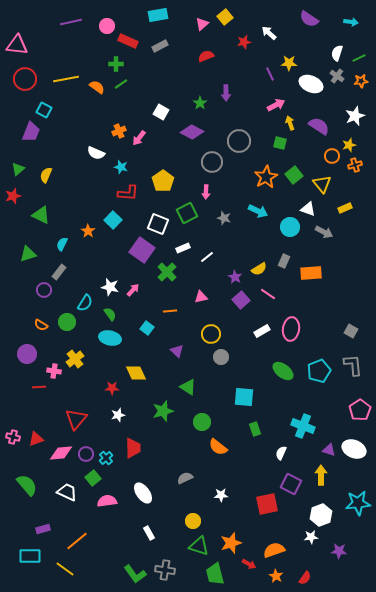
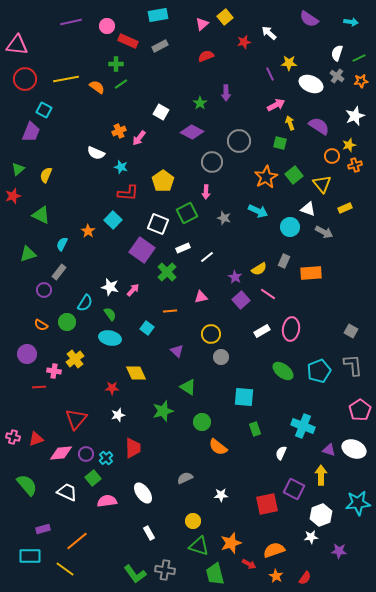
purple square at (291, 484): moved 3 px right, 5 px down
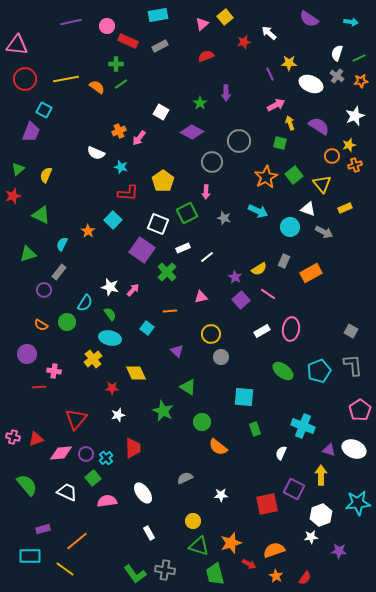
orange rectangle at (311, 273): rotated 25 degrees counterclockwise
yellow cross at (75, 359): moved 18 px right
green star at (163, 411): rotated 30 degrees counterclockwise
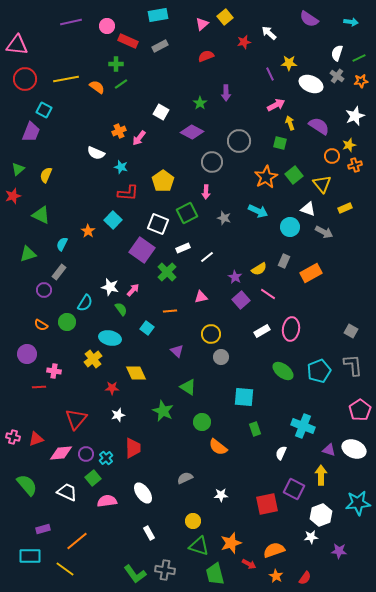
green semicircle at (110, 314): moved 11 px right, 5 px up
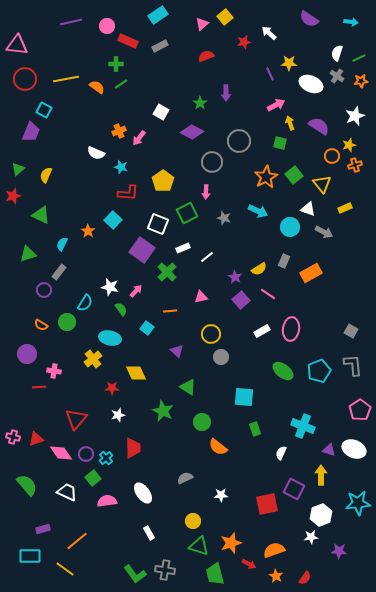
cyan rectangle at (158, 15): rotated 24 degrees counterclockwise
pink arrow at (133, 290): moved 3 px right, 1 px down
pink diamond at (61, 453): rotated 60 degrees clockwise
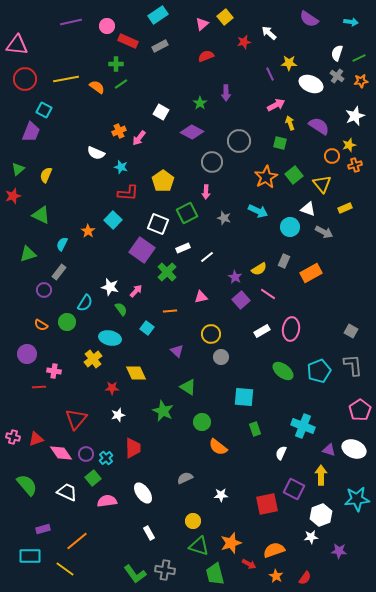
cyan star at (358, 503): moved 1 px left, 4 px up
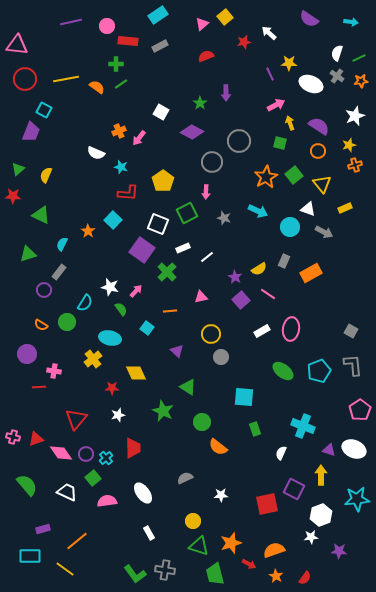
red rectangle at (128, 41): rotated 18 degrees counterclockwise
orange circle at (332, 156): moved 14 px left, 5 px up
red star at (13, 196): rotated 21 degrees clockwise
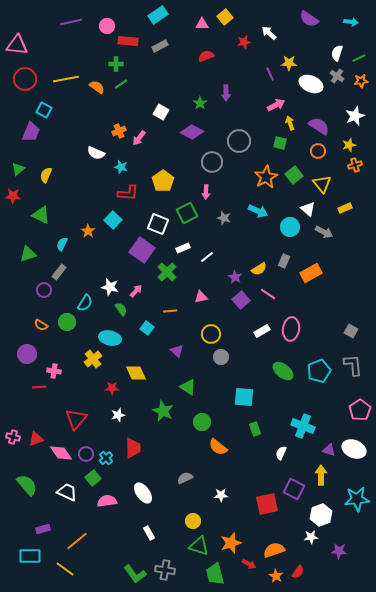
pink triangle at (202, 24): rotated 40 degrees clockwise
white triangle at (308, 209): rotated 21 degrees clockwise
red semicircle at (305, 578): moved 7 px left, 6 px up
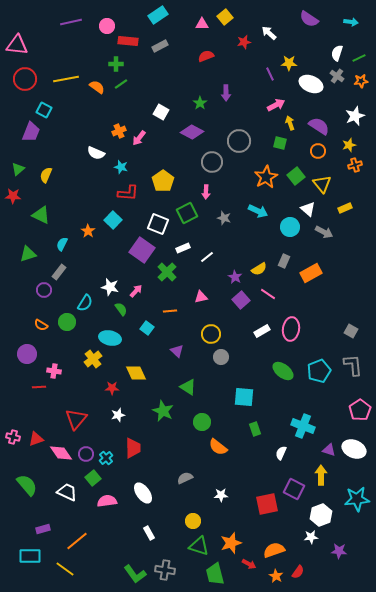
green square at (294, 175): moved 2 px right, 1 px down
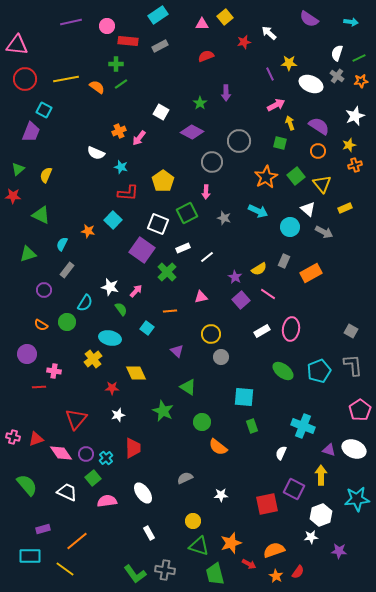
orange star at (88, 231): rotated 24 degrees counterclockwise
gray rectangle at (59, 272): moved 8 px right, 2 px up
green rectangle at (255, 429): moved 3 px left, 3 px up
